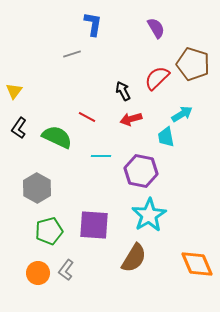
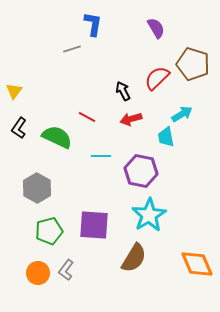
gray line: moved 5 px up
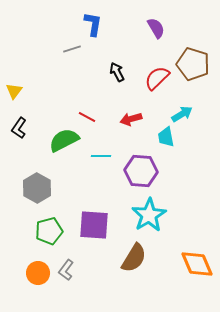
black arrow: moved 6 px left, 19 px up
green semicircle: moved 7 px right, 3 px down; rotated 52 degrees counterclockwise
purple hexagon: rotated 8 degrees counterclockwise
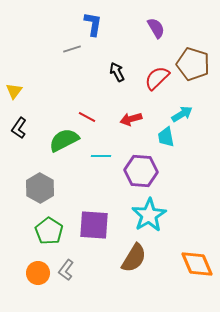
gray hexagon: moved 3 px right
green pentagon: rotated 24 degrees counterclockwise
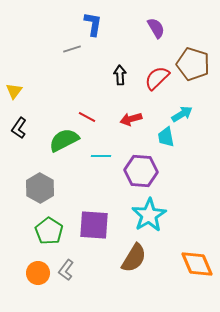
black arrow: moved 3 px right, 3 px down; rotated 24 degrees clockwise
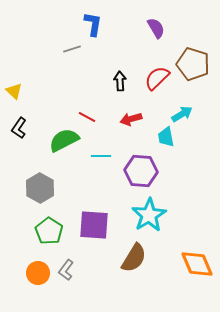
black arrow: moved 6 px down
yellow triangle: rotated 24 degrees counterclockwise
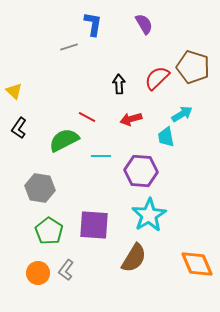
purple semicircle: moved 12 px left, 4 px up
gray line: moved 3 px left, 2 px up
brown pentagon: moved 3 px down
black arrow: moved 1 px left, 3 px down
gray hexagon: rotated 20 degrees counterclockwise
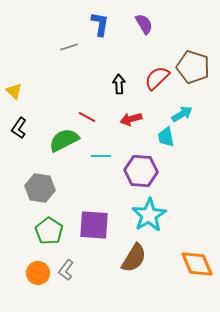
blue L-shape: moved 7 px right
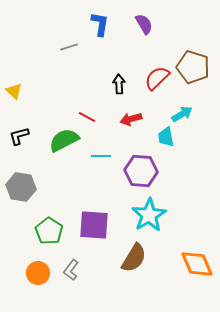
black L-shape: moved 8 px down; rotated 40 degrees clockwise
gray hexagon: moved 19 px left, 1 px up
gray L-shape: moved 5 px right
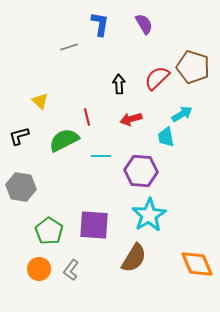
yellow triangle: moved 26 px right, 10 px down
red line: rotated 48 degrees clockwise
orange circle: moved 1 px right, 4 px up
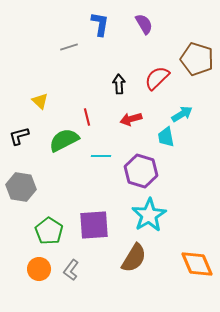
brown pentagon: moved 4 px right, 8 px up
purple hexagon: rotated 12 degrees clockwise
purple square: rotated 8 degrees counterclockwise
